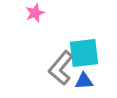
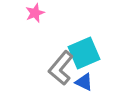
cyan square: rotated 16 degrees counterclockwise
blue triangle: moved 1 px down; rotated 30 degrees clockwise
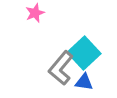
cyan square: rotated 20 degrees counterclockwise
blue triangle: rotated 18 degrees counterclockwise
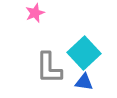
gray L-shape: moved 12 px left; rotated 40 degrees counterclockwise
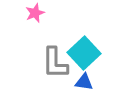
gray L-shape: moved 6 px right, 5 px up
